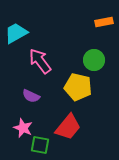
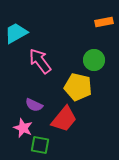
purple semicircle: moved 3 px right, 9 px down
red trapezoid: moved 4 px left, 8 px up
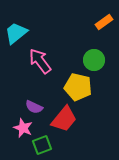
orange rectangle: rotated 24 degrees counterclockwise
cyan trapezoid: rotated 10 degrees counterclockwise
purple semicircle: moved 2 px down
green square: moved 2 px right; rotated 30 degrees counterclockwise
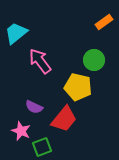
pink star: moved 2 px left, 3 px down
green square: moved 2 px down
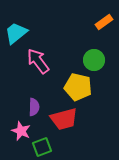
pink arrow: moved 2 px left
purple semicircle: rotated 114 degrees counterclockwise
red trapezoid: rotated 36 degrees clockwise
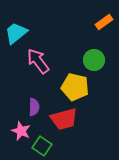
yellow pentagon: moved 3 px left
green square: moved 1 px up; rotated 36 degrees counterclockwise
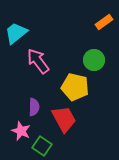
red trapezoid: rotated 104 degrees counterclockwise
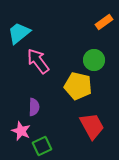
cyan trapezoid: moved 3 px right
yellow pentagon: moved 3 px right, 1 px up
red trapezoid: moved 28 px right, 7 px down
green square: rotated 30 degrees clockwise
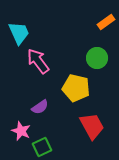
orange rectangle: moved 2 px right
cyan trapezoid: rotated 105 degrees clockwise
green circle: moved 3 px right, 2 px up
yellow pentagon: moved 2 px left, 2 px down
purple semicircle: moved 6 px right; rotated 54 degrees clockwise
green square: moved 1 px down
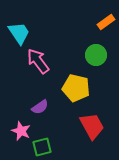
cyan trapezoid: rotated 10 degrees counterclockwise
green circle: moved 1 px left, 3 px up
green square: rotated 12 degrees clockwise
